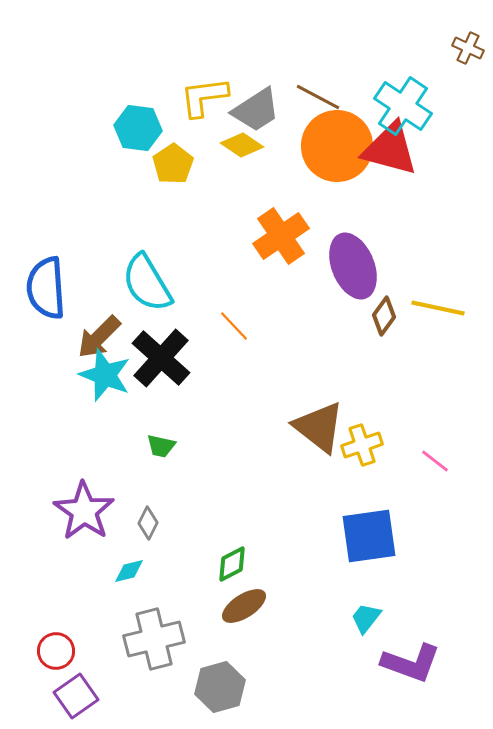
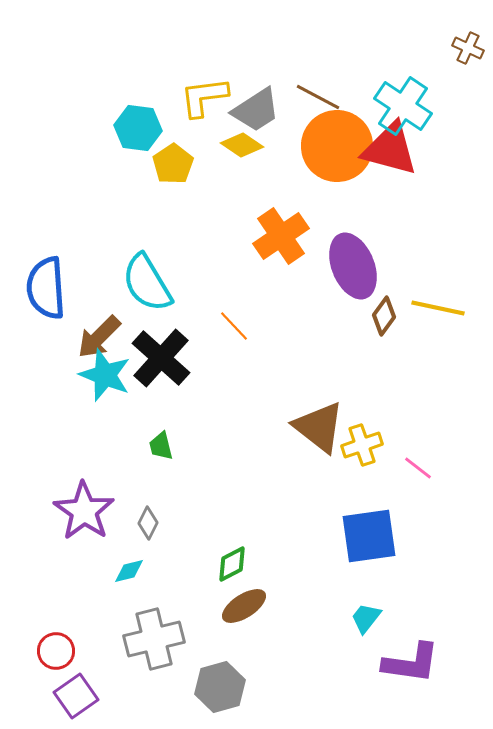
green trapezoid: rotated 64 degrees clockwise
pink line: moved 17 px left, 7 px down
purple L-shape: rotated 12 degrees counterclockwise
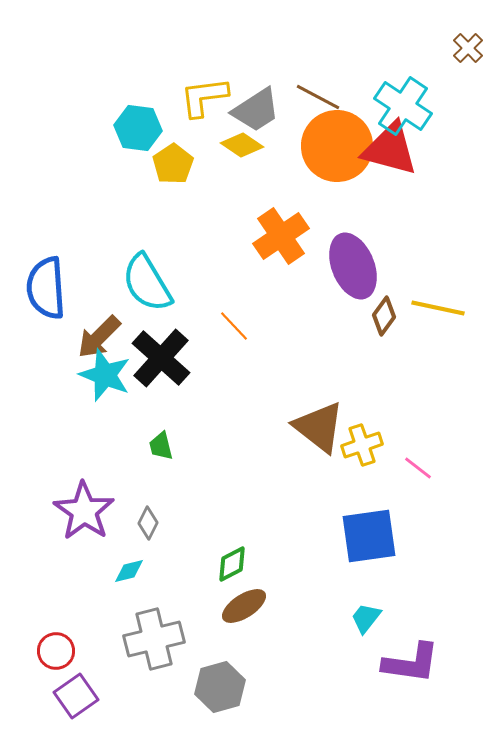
brown cross: rotated 20 degrees clockwise
